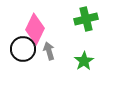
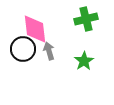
pink diamond: rotated 32 degrees counterclockwise
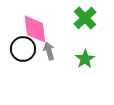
green cross: moved 1 px left, 1 px up; rotated 30 degrees counterclockwise
green star: moved 1 px right, 2 px up
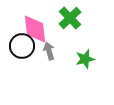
green cross: moved 15 px left
black circle: moved 1 px left, 3 px up
green star: rotated 18 degrees clockwise
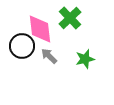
pink diamond: moved 5 px right
gray arrow: moved 5 px down; rotated 30 degrees counterclockwise
